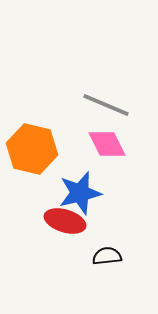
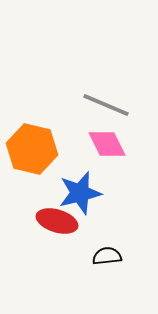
red ellipse: moved 8 px left
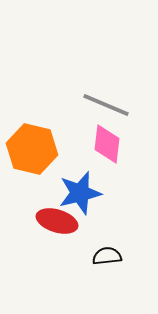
pink diamond: rotated 33 degrees clockwise
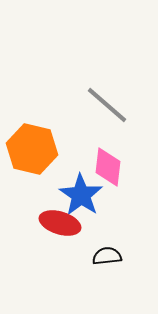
gray line: moved 1 px right; rotated 18 degrees clockwise
pink diamond: moved 1 px right, 23 px down
blue star: moved 1 px right, 2 px down; rotated 24 degrees counterclockwise
red ellipse: moved 3 px right, 2 px down
